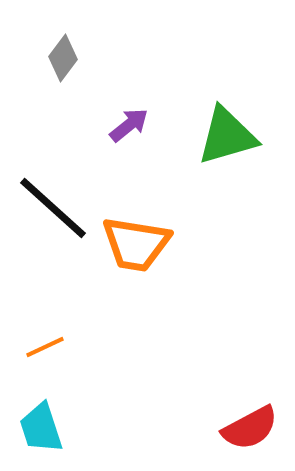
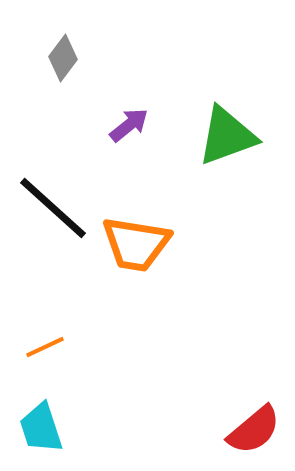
green triangle: rotated 4 degrees counterclockwise
red semicircle: moved 4 px right, 2 px down; rotated 12 degrees counterclockwise
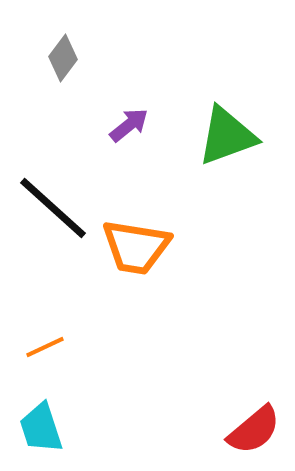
orange trapezoid: moved 3 px down
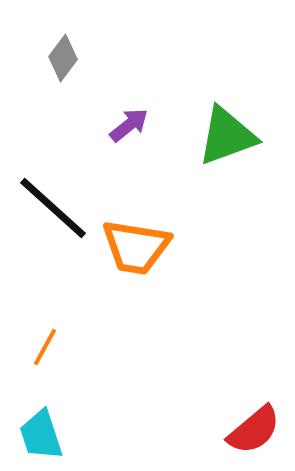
orange line: rotated 36 degrees counterclockwise
cyan trapezoid: moved 7 px down
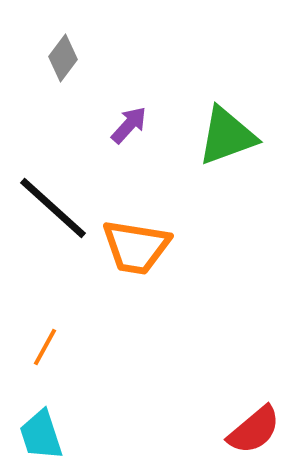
purple arrow: rotated 9 degrees counterclockwise
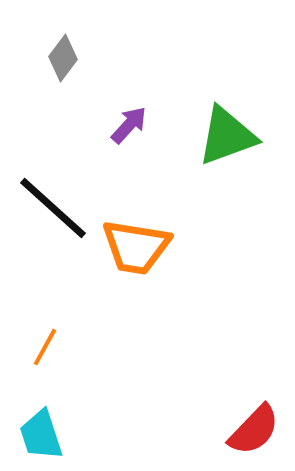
red semicircle: rotated 6 degrees counterclockwise
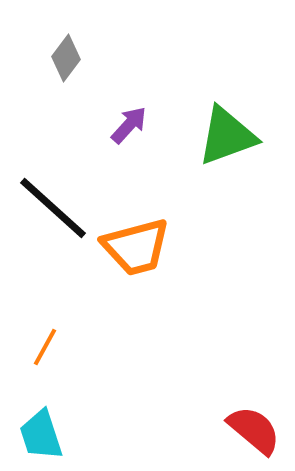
gray diamond: moved 3 px right
orange trapezoid: rotated 24 degrees counterclockwise
red semicircle: rotated 94 degrees counterclockwise
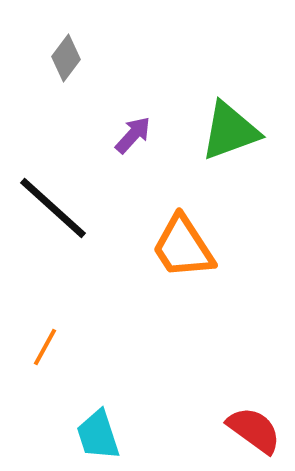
purple arrow: moved 4 px right, 10 px down
green triangle: moved 3 px right, 5 px up
orange trapezoid: moved 47 px right; rotated 72 degrees clockwise
red semicircle: rotated 4 degrees counterclockwise
cyan trapezoid: moved 57 px right
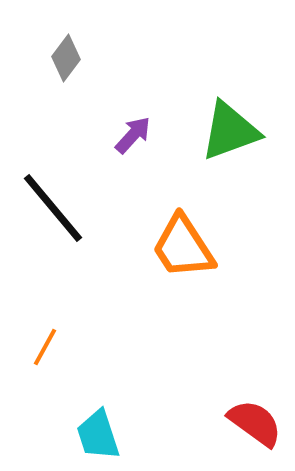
black line: rotated 8 degrees clockwise
red semicircle: moved 1 px right, 7 px up
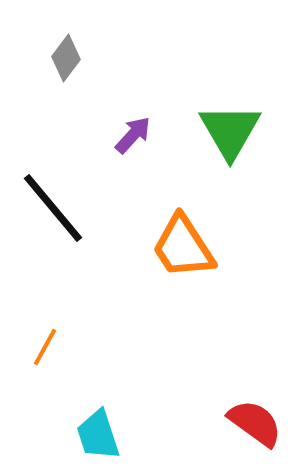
green triangle: rotated 40 degrees counterclockwise
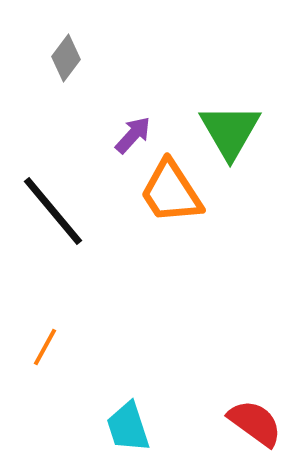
black line: moved 3 px down
orange trapezoid: moved 12 px left, 55 px up
cyan trapezoid: moved 30 px right, 8 px up
